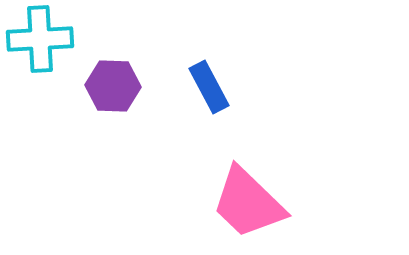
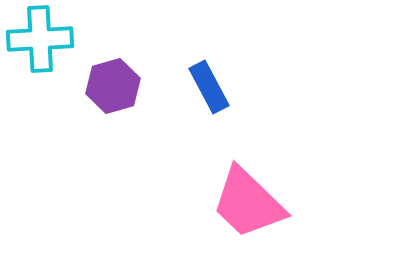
purple hexagon: rotated 18 degrees counterclockwise
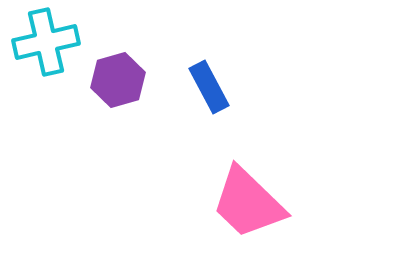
cyan cross: moved 6 px right, 3 px down; rotated 10 degrees counterclockwise
purple hexagon: moved 5 px right, 6 px up
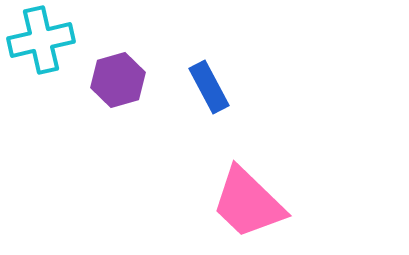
cyan cross: moved 5 px left, 2 px up
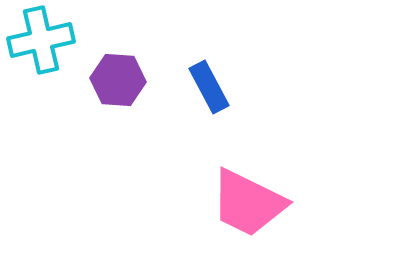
purple hexagon: rotated 20 degrees clockwise
pink trapezoid: rotated 18 degrees counterclockwise
